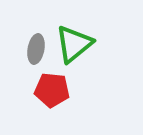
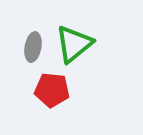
gray ellipse: moved 3 px left, 2 px up
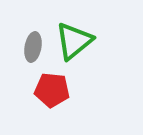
green triangle: moved 3 px up
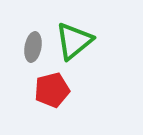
red pentagon: rotated 20 degrees counterclockwise
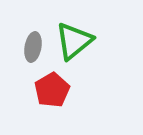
red pentagon: rotated 16 degrees counterclockwise
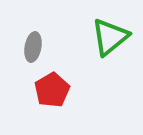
green triangle: moved 36 px right, 4 px up
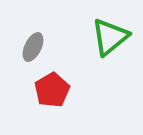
gray ellipse: rotated 16 degrees clockwise
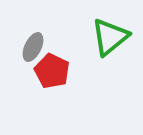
red pentagon: moved 19 px up; rotated 16 degrees counterclockwise
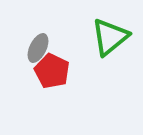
gray ellipse: moved 5 px right, 1 px down
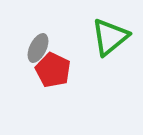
red pentagon: moved 1 px right, 1 px up
